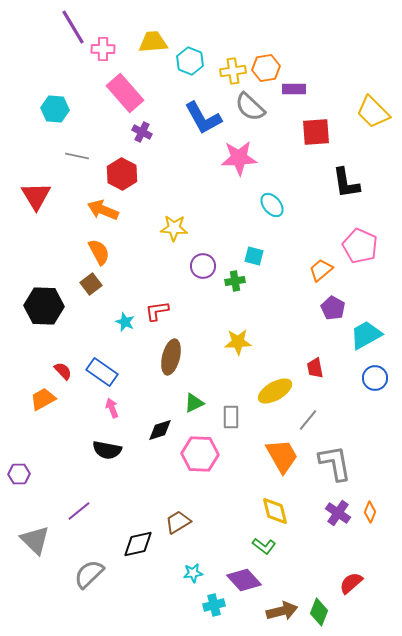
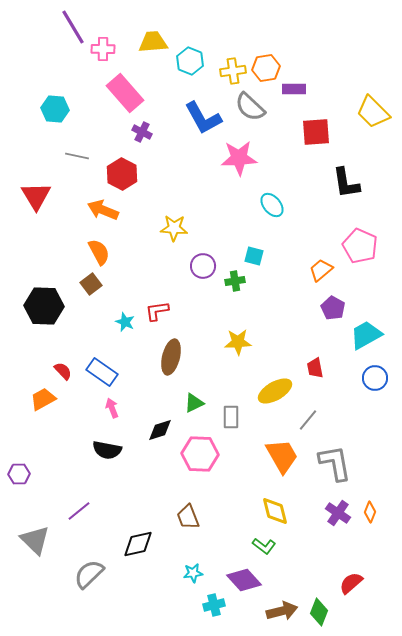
brown trapezoid at (178, 522): moved 10 px right, 5 px up; rotated 80 degrees counterclockwise
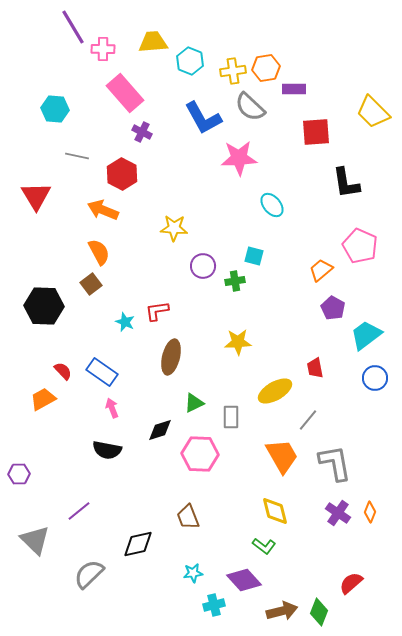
cyan trapezoid at (366, 335): rotated 8 degrees counterclockwise
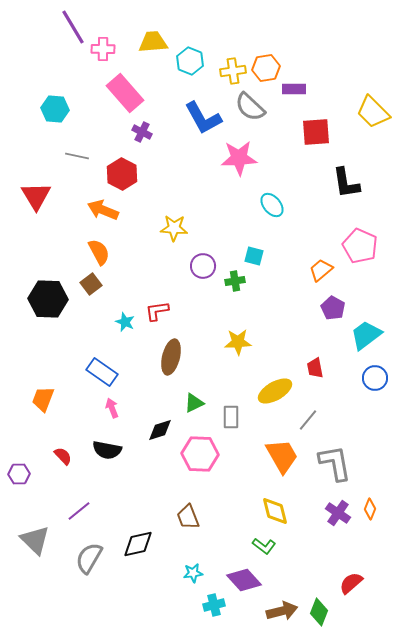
black hexagon at (44, 306): moved 4 px right, 7 px up
red semicircle at (63, 371): moved 85 px down
orange trapezoid at (43, 399): rotated 40 degrees counterclockwise
orange diamond at (370, 512): moved 3 px up
gray semicircle at (89, 574): moved 16 px up; rotated 16 degrees counterclockwise
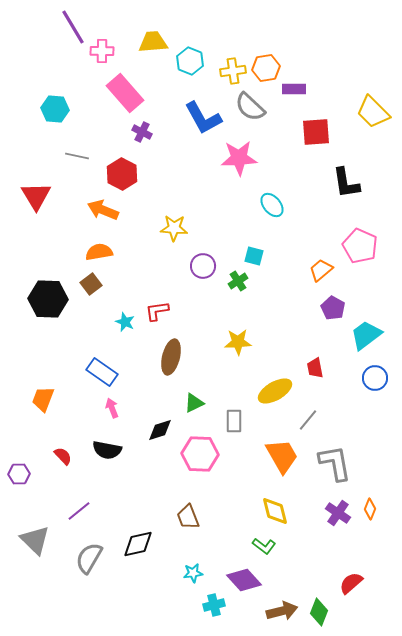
pink cross at (103, 49): moved 1 px left, 2 px down
orange semicircle at (99, 252): rotated 72 degrees counterclockwise
green cross at (235, 281): moved 3 px right; rotated 24 degrees counterclockwise
gray rectangle at (231, 417): moved 3 px right, 4 px down
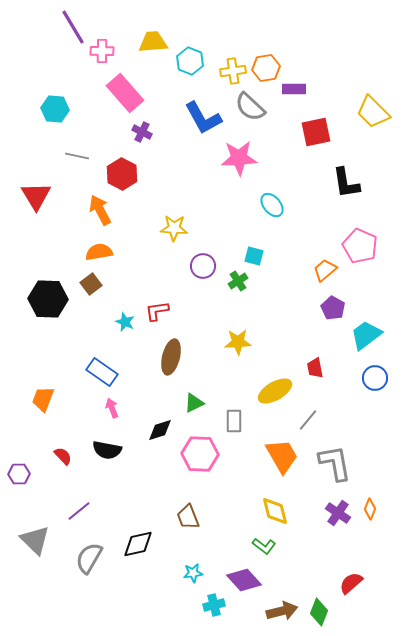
red square at (316, 132): rotated 8 degrees counterclockwise
orange arrow at (103, 210): moved 3 px left; rotated 40 degrees clockwise
orange trapezoid at (321, 270): moved 4 px right
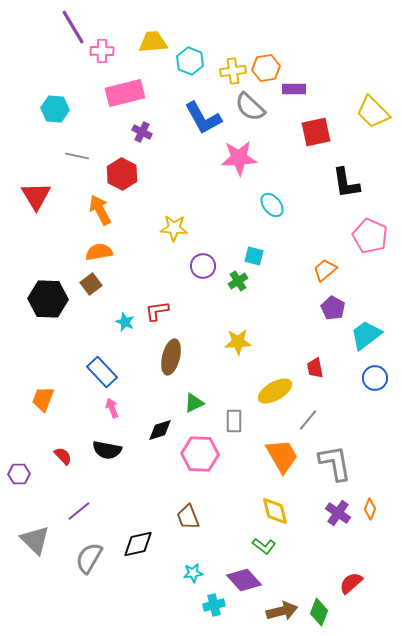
pink rectangle at (125, 93): rotated 63 degrees counterclockwise
pink pentagon at (360, 246): moved 10 px right, 10 px up
blue rectangle at (102, 372): rotated 12 degrees clockwise
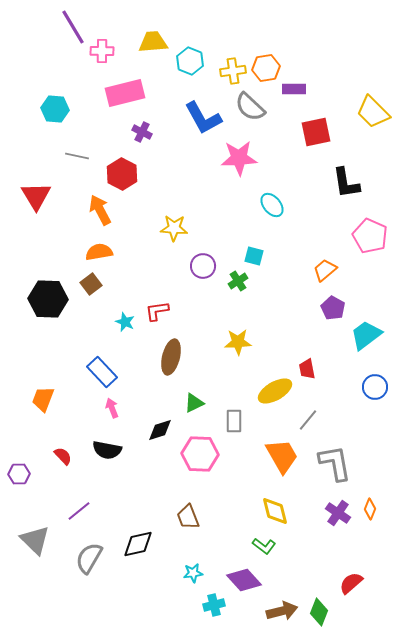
red trapezoid at (315, 368): moved 8 px left, 1 px down
blue circle at (375, 378): moved 9 px down
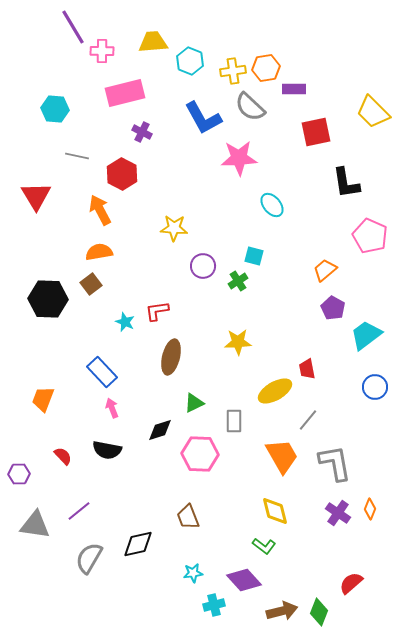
gray triangle at (35, 540): moved 15 px up; rotated 36 degrees counterclockwise
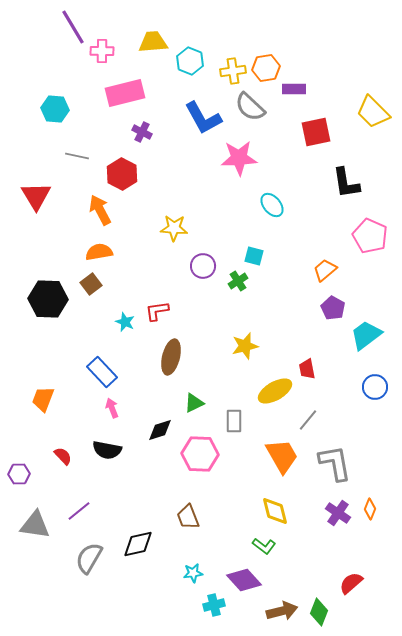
yellow star at (238, 342): moved 7 px right, 4 px down; rotated 12 degrees counterclockwise
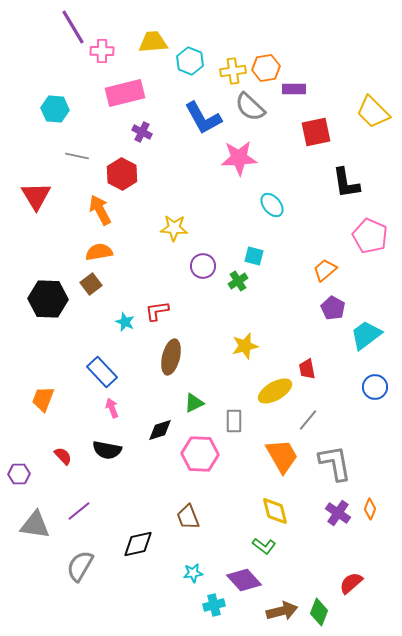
gray semicircle at (89, 558): moved 9 px left, 8 px down
